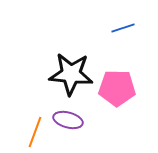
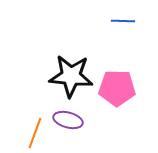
blue line: moved 7 px up; rotated 20 degrees clockwise
black star: moved 2 px down
orange line: moved 1 px down
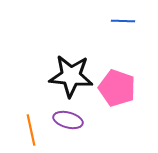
pink pentagon: rotated 18 degrees clockwise
orange line: moved 4 px left, 3 px up; rotated 32 degrees counterclockwise
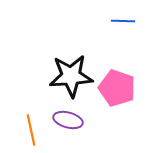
black star: rotated 9 degrees counterclockwise
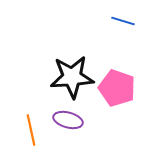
blue line: rotated 15 degrees clockwise
black star: moved 1 px right, 1 px down
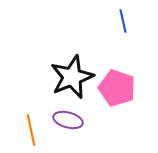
blue line: rotated 60 degrees clockwise
black star: rotated 18 degrees counterclockwise
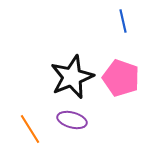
pink pentagon: moved 4 px right, 10 px up
purple ellipse: moved 4 px right
orange line: moved 1 px left, 1 px up; rotated 20 degrees counterclockwise
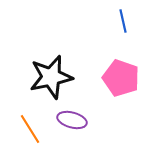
black star: moved 21 px left; rotated 9 degrees clockwise
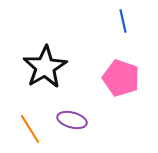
black star: moved 6 px left, 10 px up; rotated 18 degrees counterclockwise
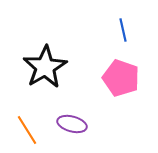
blue line: moved 9 px down
purple ellipse: moved 4 px down
orange line: moved 3 px left, 1 px down
